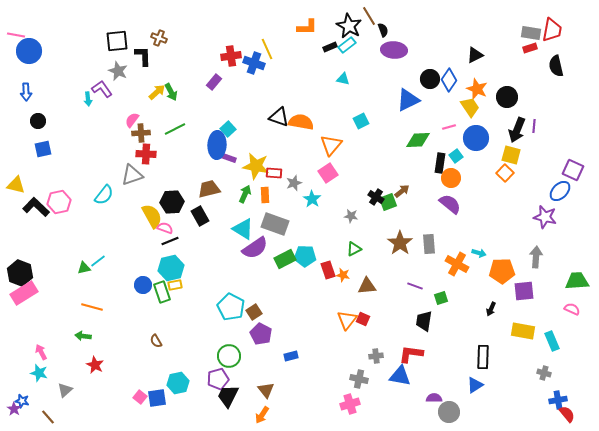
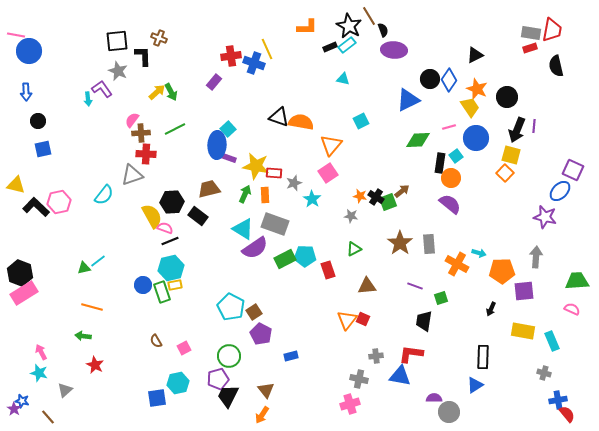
black rectangle at (200, 216): moved 2 px left; rotated 24 degrees counterclockwise
orange star at (343, 275): moved 17 px right, 79 px up
pink square at (140, 397): moved 44 px right, 49 px up; rotated 24 degrees clockwise
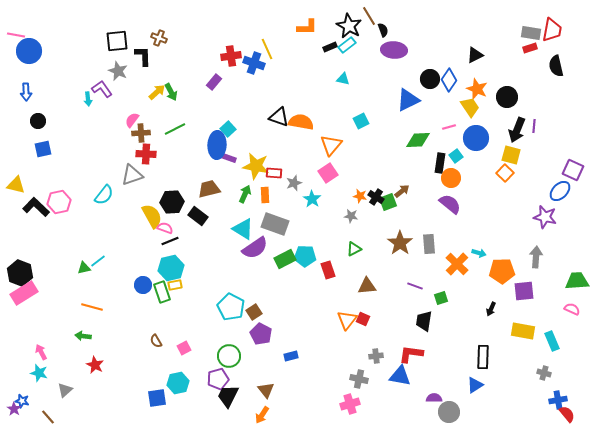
orange cross at (457, 264): rotated 15 degrees clockwise
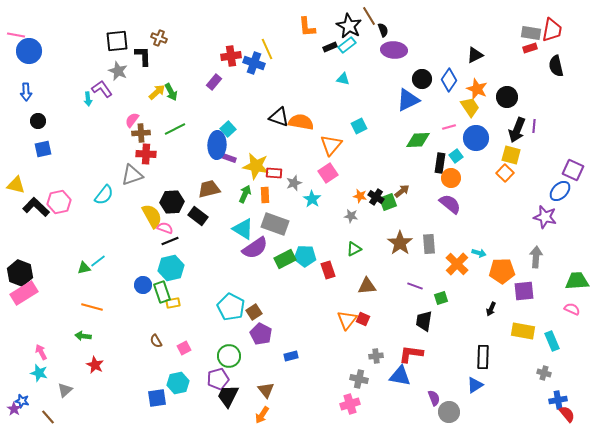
orange L-shape at (307, 27): rotated 85 degrees clockwise
black circle at (430, 79): moved 8 px left
cyan square at (361, 121): moved 2 px left, 5 px down
yellow rectangle at (175, 285): moved 2 px left, 18 px down
purple semicircle at (434, 398): rotated 70 degrees clockwise
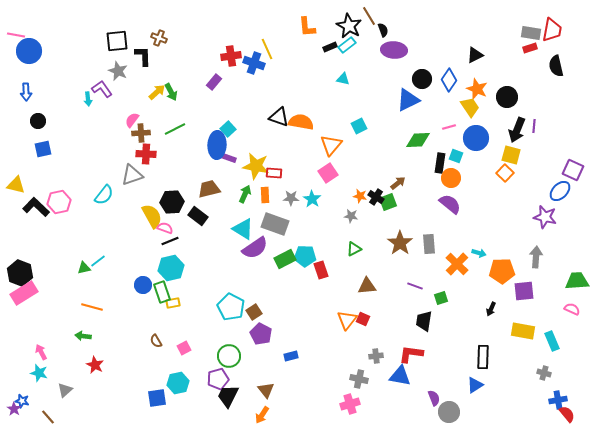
cyan square at (456, 156): rotated 32 degrees counterclockwise
gray star at (294, 183): moved 3 px left, 15 px down; rotated 21 degrees clockwise
brown arrow at (402, 191): moved 4 px left, 8 px up
red rectangle at (328, 270): moved 7 px left
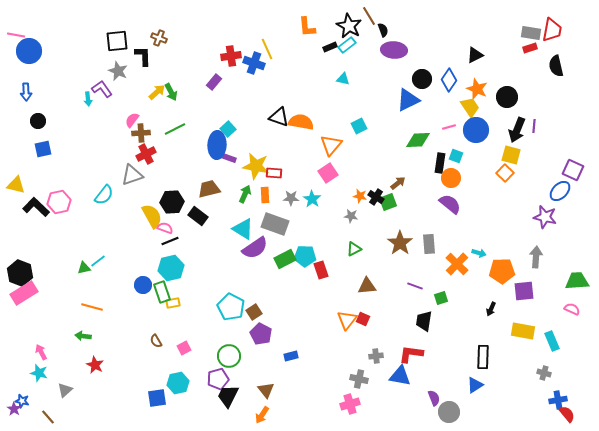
blue circle at (476, 138): moved 8 px up
red cross at (146, 154): rotated 30 degrees counterclockwise
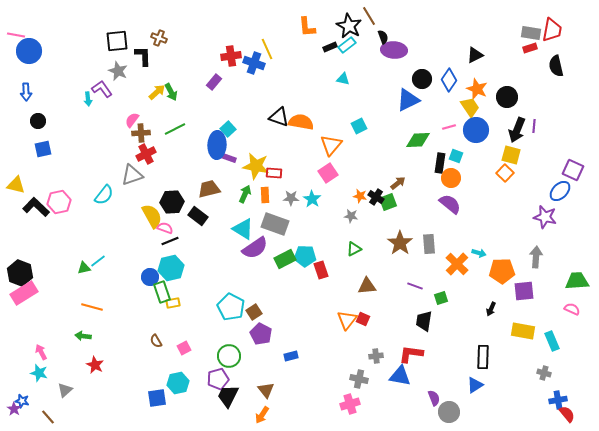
black semicircle at (383, 30): moved 7 px down
blue circle at (143, 285): moved 7 px right, 8 px up
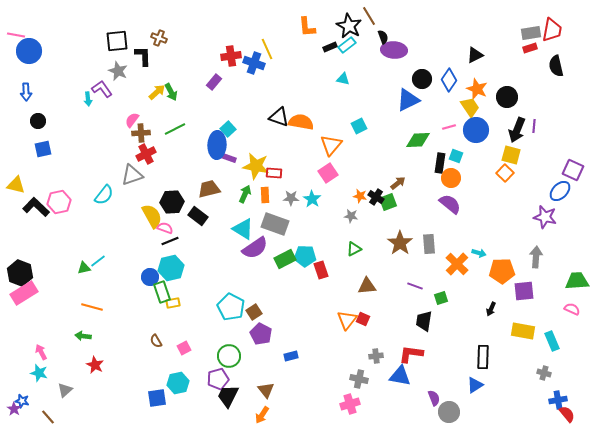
gray rectangle at (531, 33): rotated 18 degrees counterclockwise
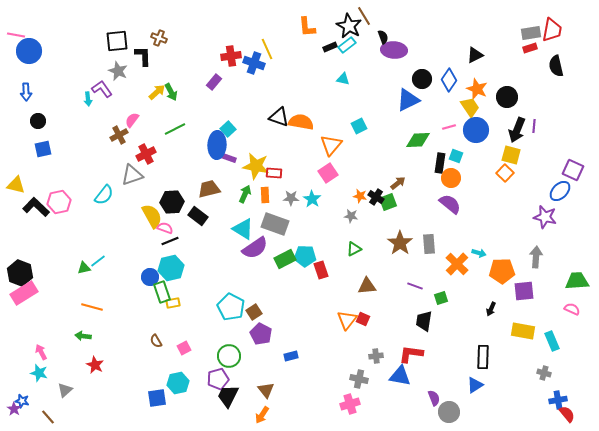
brown line at (369, 16): moved 5 px left
brown cross at (141, 133): moved 22 px left, 2 px down; rotated 24 degrees counterclockwise
